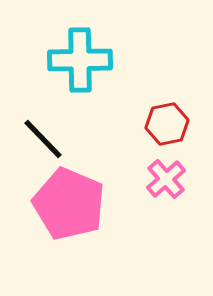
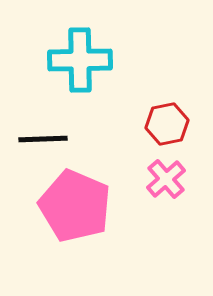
black line: rotated 48 degrees counterclockwise
pink pentagon: moved 6 px right, 2 px down
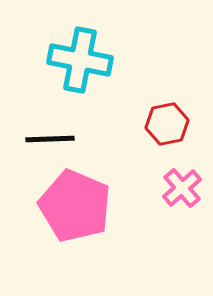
cyan cross: rotated 12 degrees clockwise
black line: moved 7 px right
pink cross: moved 16 px right, 9 px down
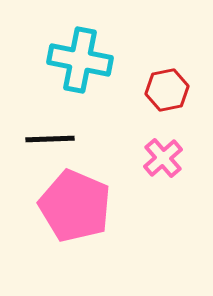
red hexagon: moved 34 px up
pink cross: moved 19 px left, 30 px up
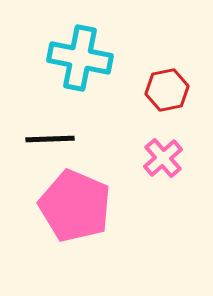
cyan cross: moved 2 px up
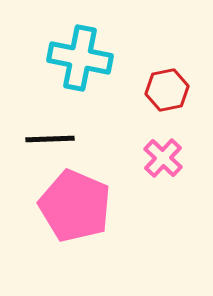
pink cross: rotated 6 degrees counterclockwise
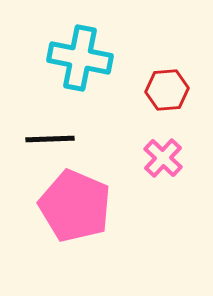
red hexagon: rotated 6 degrees clockwise
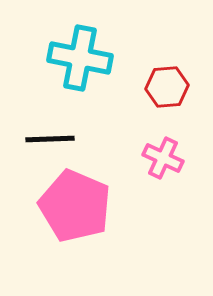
red hexagon: moved 3 px up
pink cross: rotated 18 degrees counterclockwise
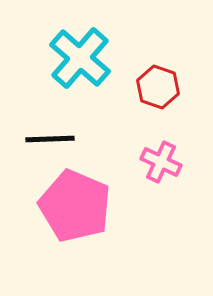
cyan cross: rotated 30 degrees clockwise
red hexagon: moved 9 px left; rotated 24 degrees clockwise
pink cross: moved 2 px left, 4 px down
